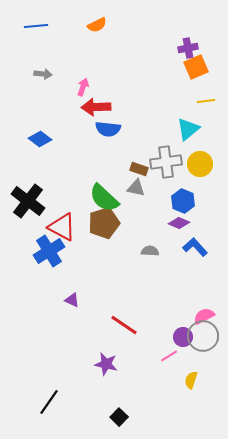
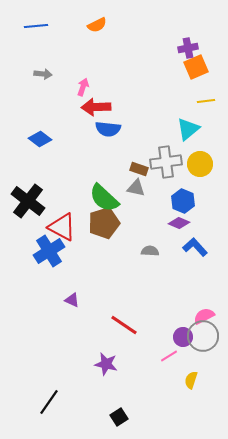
black square: rotated 12 degrees clockwise
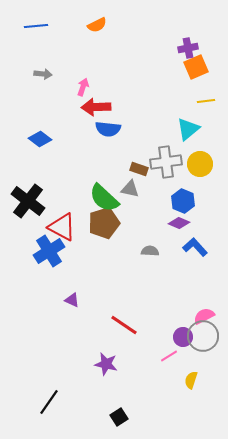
gray triangle: moved 6 px left, 1 px down
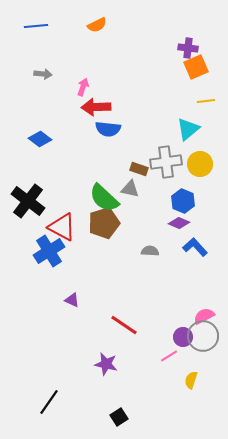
purple cross: rotated 18 degrees clockwise
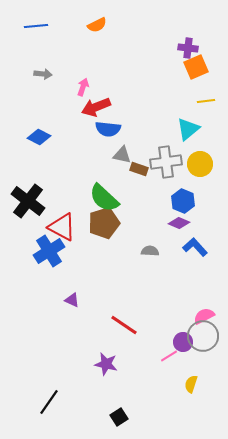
red arrow: rotated 20 degrees counterclockwise
blue diamond: moved 1 px left, 2 px up; rotated 10 degrees counterclockwise
gray triangle: moved 8 px left, 34 px up
purple circle: moved 5 px down
yellow semicircle: moved 4 px down
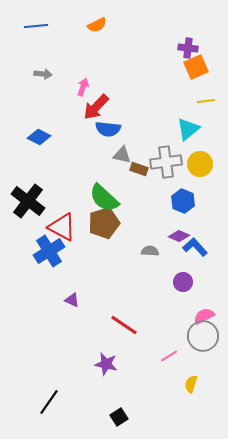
red arrow: rotated 24 degrees counterclockwise
purple diamond: moved 13 px down
purple circle: moved 60 px up
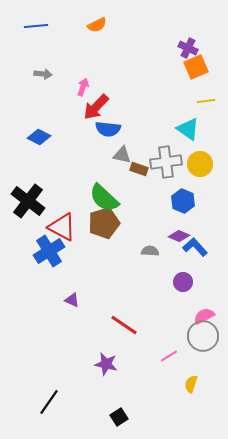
purple cross: rotated 18 degrees clockwise
cyan triangle: rotated 45 degrees counterclockwise
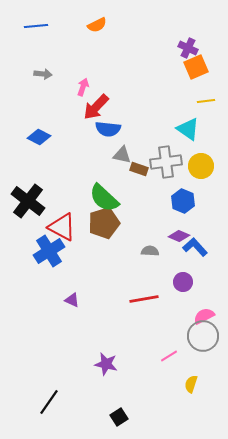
yellow circle: moved 1 px right, 2 px down
red line: moved 20 px right, 26 px up; rotated 44 degrees counterclockwise
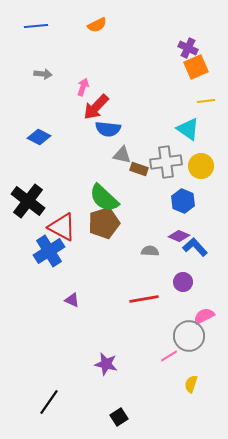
gray circle: moved 14 px left
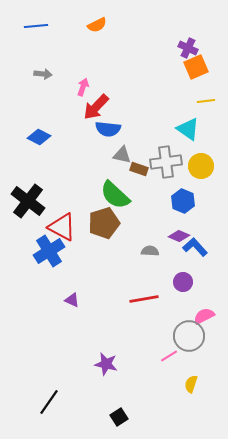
green semicircle: moved 11 px right, 3 px up
